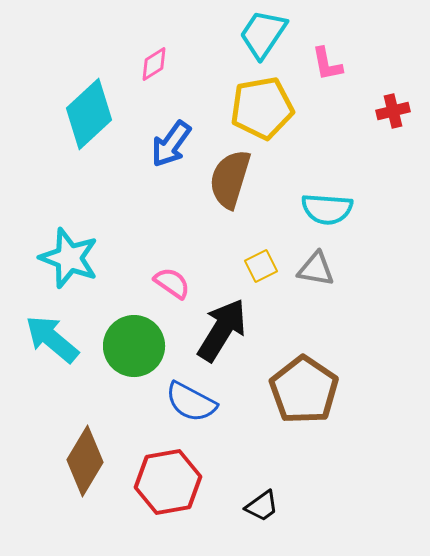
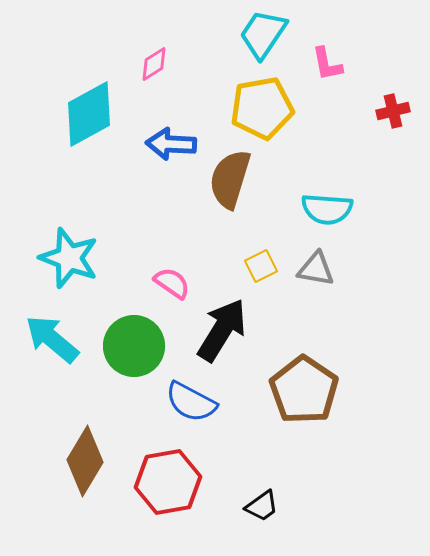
cyan diamond: rotated 14 degrees clockwise
blue arrow: rotated 57 degrees clockwise
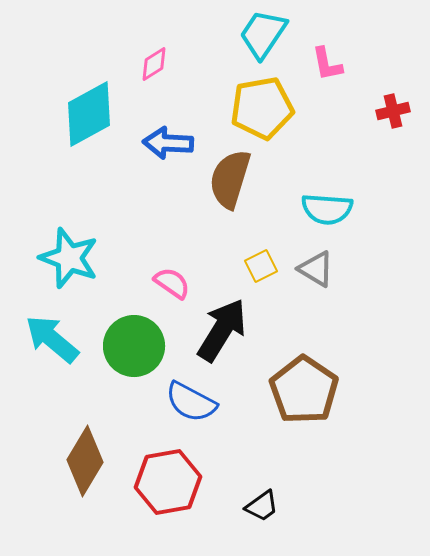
blue arrow: moved 3 px left, 1 px up
gray triangle: rotated 21 degrees clockwise
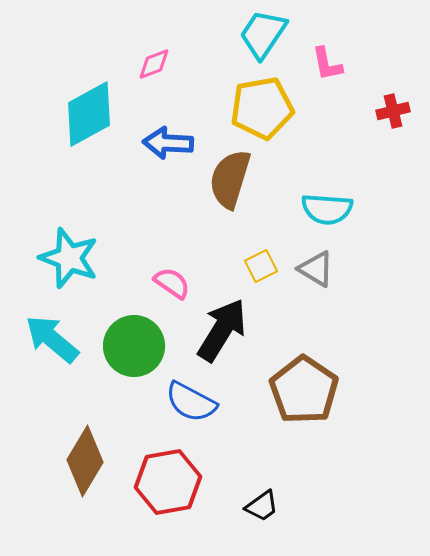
pink diamond: rotated 12 degrees clockwise
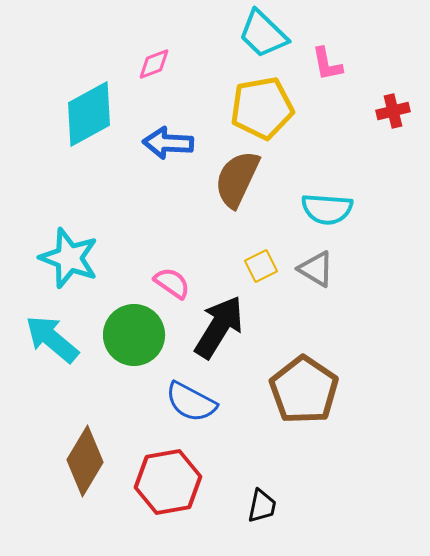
cyan trapezoid: rotated 80 degrees counterclockwise
brown semicircle: moved 7 px right; rotated 8 degrees clockwise
black arrow: moved 3 px left, 3 px up
green circle: moved 11 px up
black trapezoid: rotated 42 degrees counterclockwise
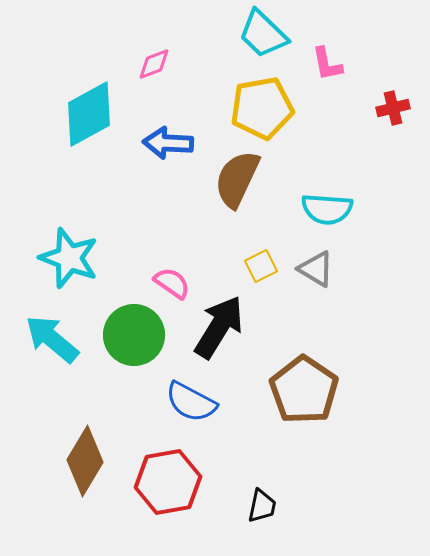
red cross: moved 3 px up
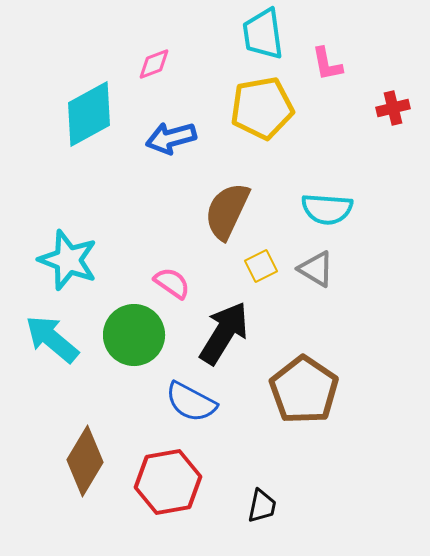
cyan trapezoid: rotated 38 degrees clockwise
blue arrow: moved 3 px right, 5 px up; rotated 18 degrees counterclockwise
brown semicircle: moved 10 px left, 32 px down
cyan star: moved 1 px left, 2 px down
black arrow: moved 5 px right, 6 px down
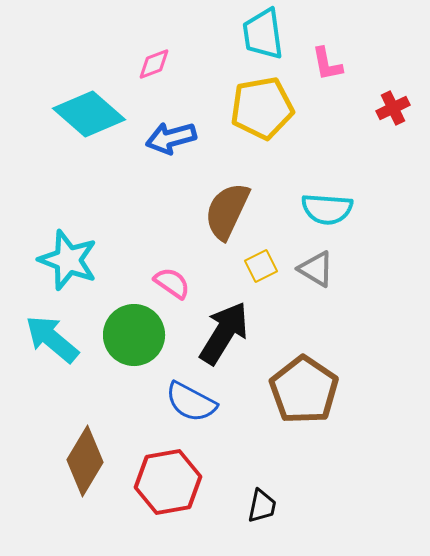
red cross: rotated 12 degrees counterclockwise
cyan diamond: rotated 70 degrees clockwise
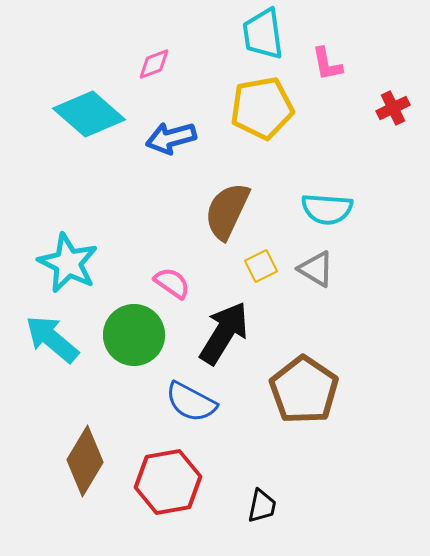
cyan star: moved 3 px down; rotated 6 degrees clockwise
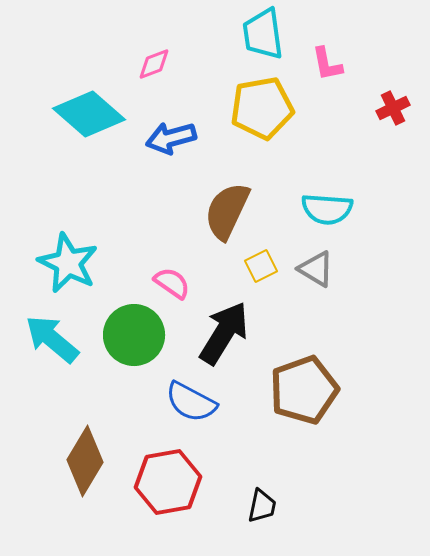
brown pentagon: rotated 18 degrees clockwise
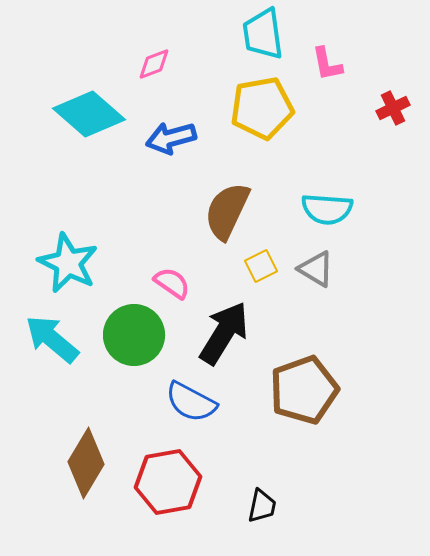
brown diamond: moved 1 px right, 2 px down
